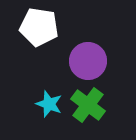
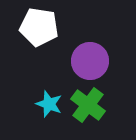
purple circle: moved 2 px right
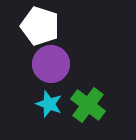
white pentagon: moved 1 px right, 1 px up; rotated 9 degrees clockwise
purple circle: moved 39 px left, 3 px down
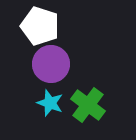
cyan star: moved 1 px right, 1 px up
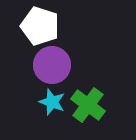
purple circle: moved 1 px right, 1 px down
cyan star: moved 2 px right, 1 px up
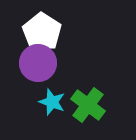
white pentagon: moved 2 px right, 6 px down; rotated 15 degrees clockwise
purple circle: moved 14 px left, 2 px up
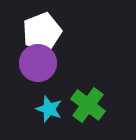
white pentagon: rotated 18 degrees clockwise
cyan star: moved 3 px left, 7 px down
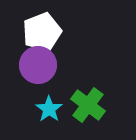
purple circle: moved 2 px down
cyan star: rotated 16 degrees clockwise
